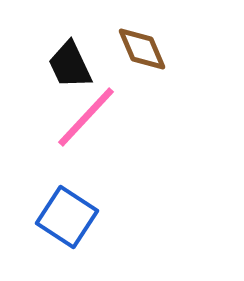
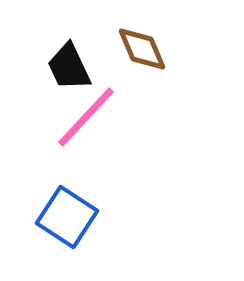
black trapezoid: moved 1 px left, 2 px down
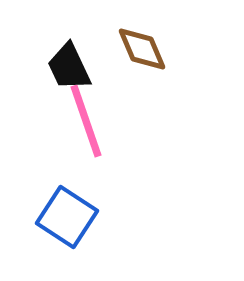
pink line: moved 4 px down; rotated 62 degrees counterclockwise
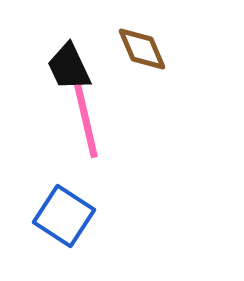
pink line: rotated 6 degrees clockwise
blue square: moved 3 px left, 1 px up
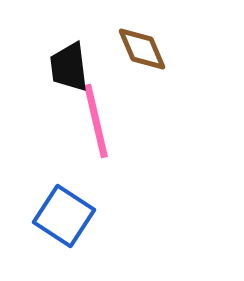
black trapezoid: rotated 18 degrees clockwise
pink line: moved 10 px right
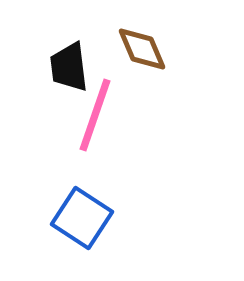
pink line: moved 1 px left, 6 px up; rotated 32 degrees clockwise
blue square: moved 18 px right, 2 px down
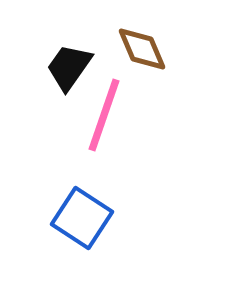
black trapezoid: rotated 42 degrees clockwise
pink line: moved 9 px right
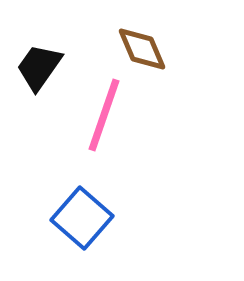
black trapezoid: moved 30 px left
blue square: rotated 8 degrees clockwise
